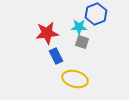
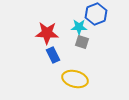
red star: rotated 10 degrees clockwise
blue rectangle: moved 3 px left, 1 px up
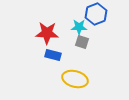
blue rectangle: rotated 49 degrees counterclockwise
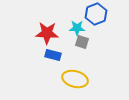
cyan star: moved 2 px left, 1 px down
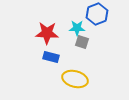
blue hexagon: moved 1 px right
blue rectangle: moved 2 px left, 2 px down
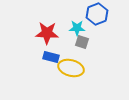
yellow ellipse: moved 4 px left, 11 px up
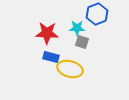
yellow ellipse: moved 1 px left, 1 px down
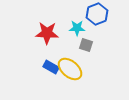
gray square: moved 4 px right, 3 px down
blue rectangle: moved 10 px down; rotated 14 degrees clockwise
yellow ellipse: rotated 25 degrees clockwise
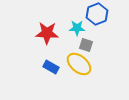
yellow ellipse: moved 9 px right, 5 px up
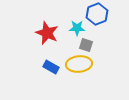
red star: rotated 20 degrees clockwise
yellow ellipse: rotated 45 degrees counterclockwise
